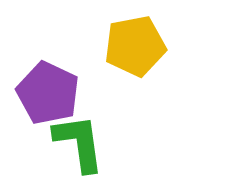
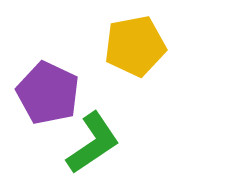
green L-shape: moved 14 px right; rotated 64 degrees clockwise
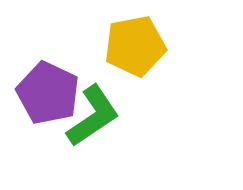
green L-shape: moved 27 px up
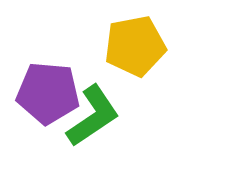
purple pentagon: rotated 20 degrees counterclockwise
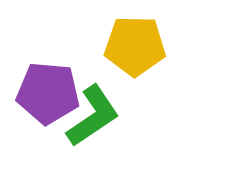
yellow pentagon: rotated 12 degrees clockwise
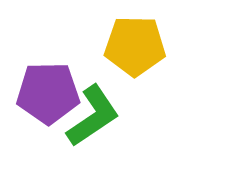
purple pentagon: rotated 6 degrees counterclockwise
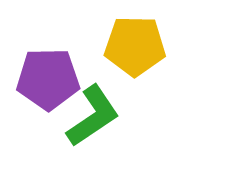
purple pentagon: moved 14 px up
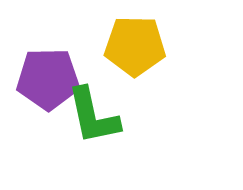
green L-shape: rotated 112 degrees clockwise
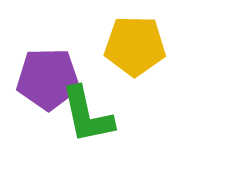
green L-shape: moved 6 px left, 1 px up
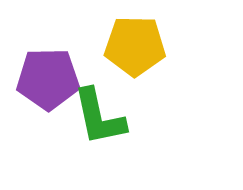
green L-shape: moved 12 px right, 2 px down
